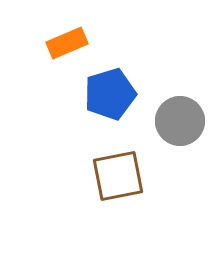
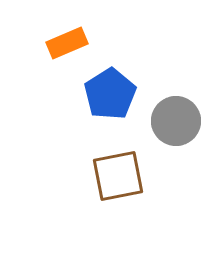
blue pentagon: rotated 15 degrees counterclockwise
gray circle: moved 4 px left
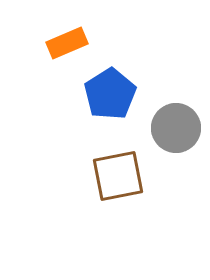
gray circle: moved 7 px down
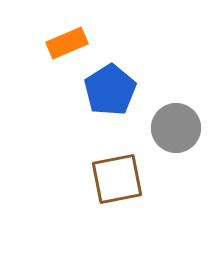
blue pentagon: moved 4 px up
brown square: moved 1 px left, 3 px down
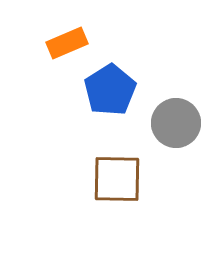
gray circle: moved 5 px up
brown square: rotated 12 degrees clockwise
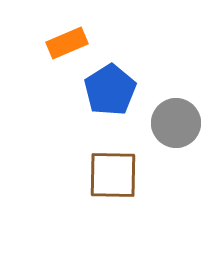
brown square: moved 4 px left, 4 px up
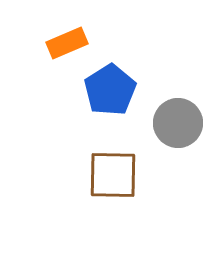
gray circle: moved 2 px right
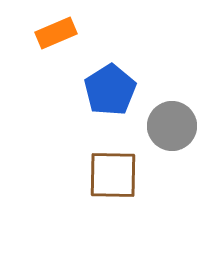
orange rectangle: moved 11 px left, 10 px up
gray circle: moved 6 px left, 3 px down
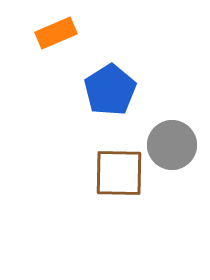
gray circle: moved 19 px down
brown square: moved 6 px right, 2 px up
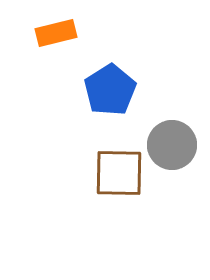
orange rectangle: rotated 9 degrees clockwise
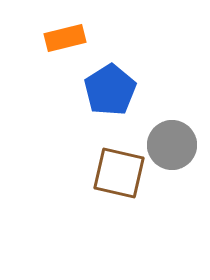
orange rectangle: moved 9 px right, 5 px down
brown square: rotated 12 degrees clockwise
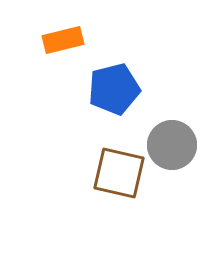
orange rectangle: moved 2 px left, 2 px down
blue pentagon: moved 4 px right, 1 px up; rotated 18 degrees clockwise
